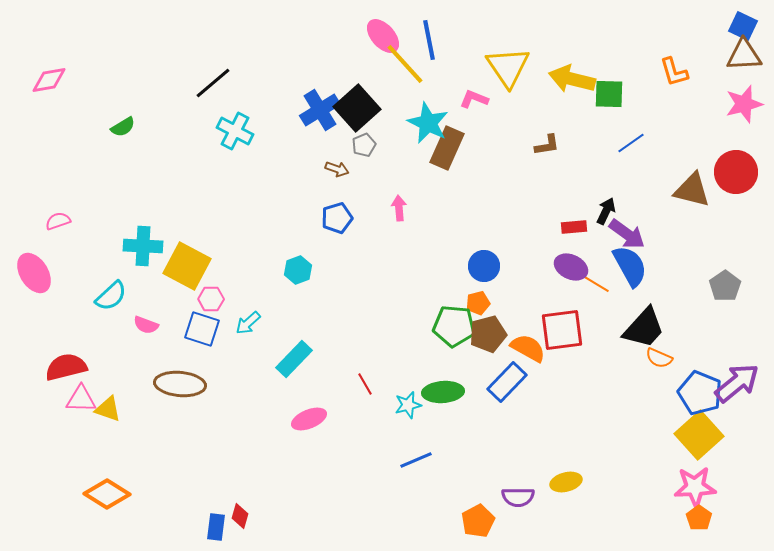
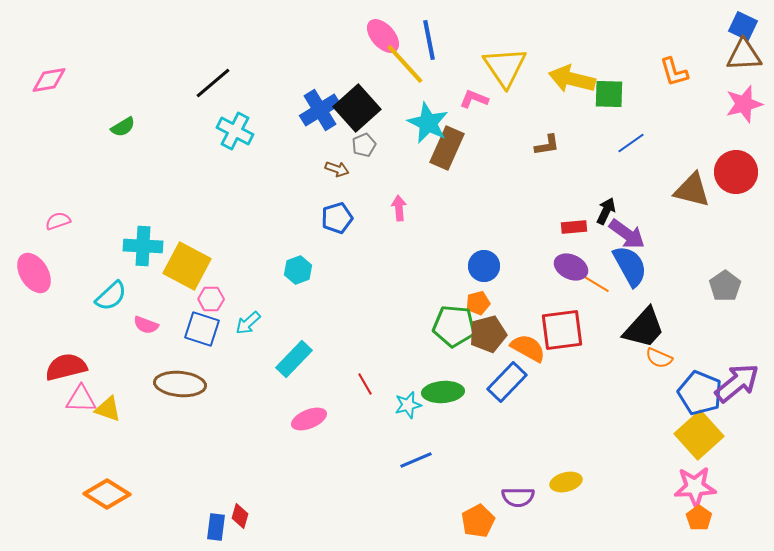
yellow triangle at (508, 67): moved 3 px left
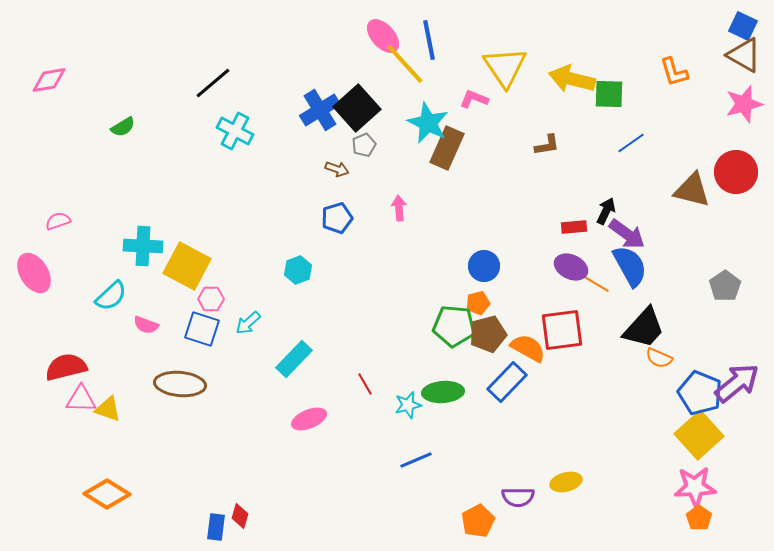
brown triangle at (744, 55): rotated 33 degrees clockwise
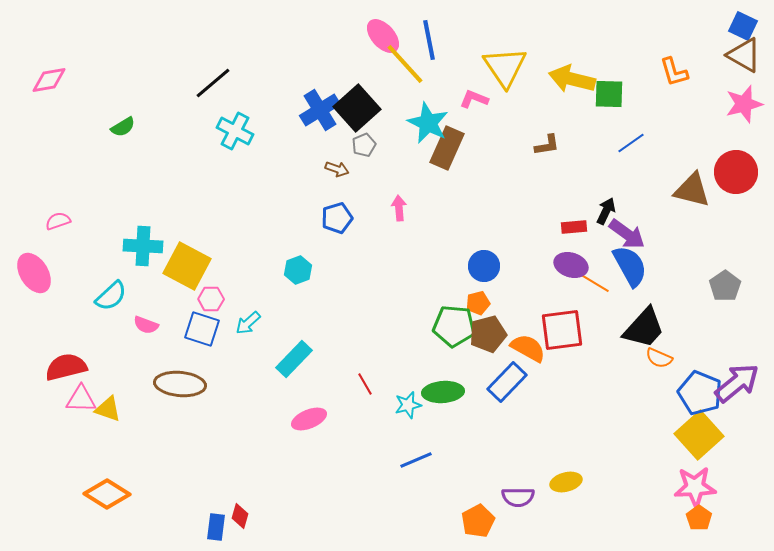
purple ellipse at (571, 267): moved 2 px up; rotated 8 degrees counterclockwise
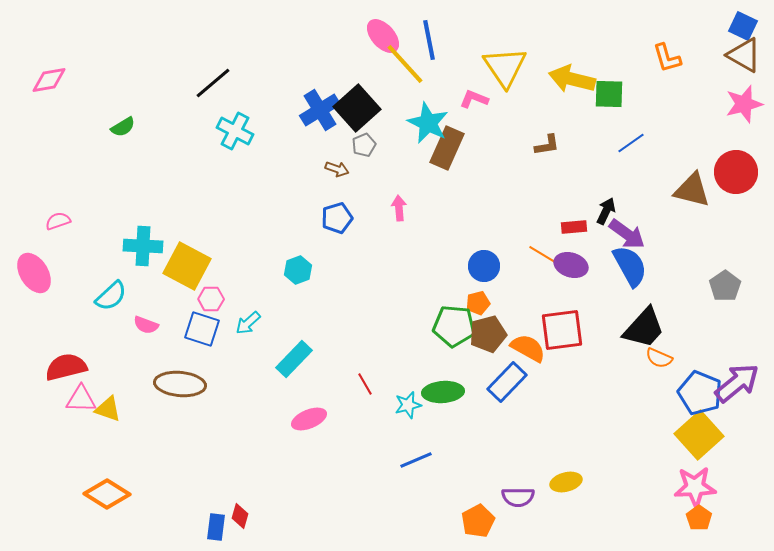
orange L-shape at (674, 72): moved 7 px left, 14 px up
orange line at (593, 282): moved 48 px left, 26 px up
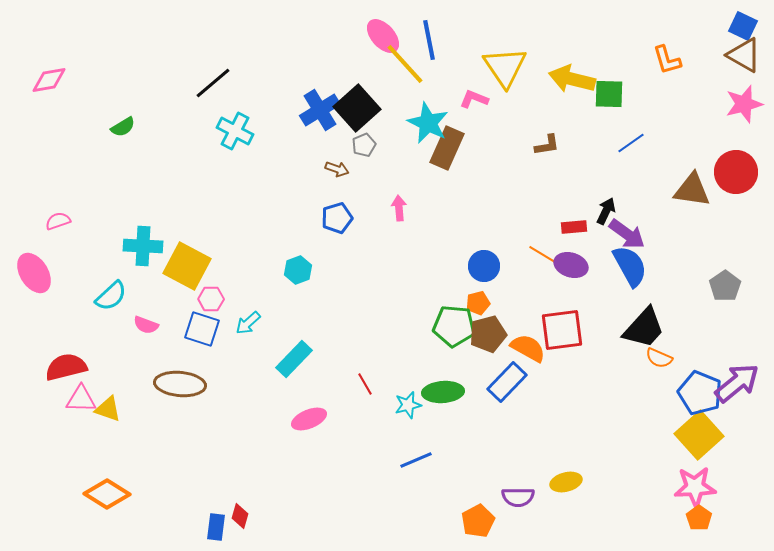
orange L-shape at (667, 58): moved 2 px down
brown triangle at (692, 190): rotated 6 degrees counterclockwise
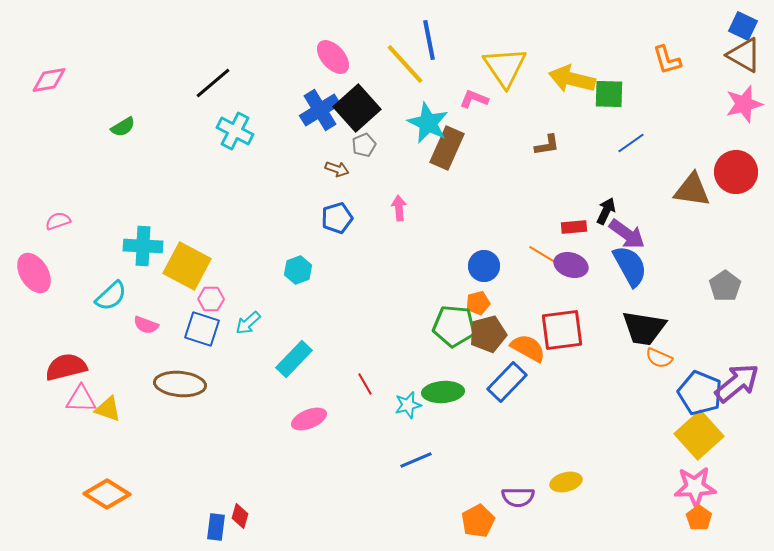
pink ellipse at (383, 36): moved 50 px left, 21 px down
black trapezoid at (644, 328): rotated 57 degrees clockwise
